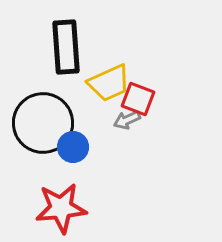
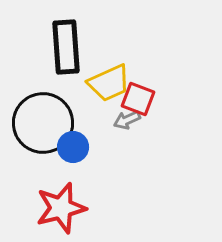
red star: rotated 9 degrees counterclockwise
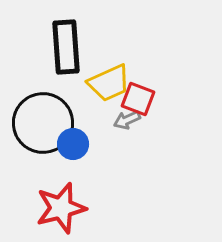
blue circle: moved 3 px up
